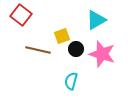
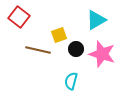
red square: moved 2 px left, 2 px down
yellow square: moved 3 px left, 1 px up
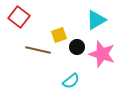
black circle: moved 1 px right, 2 px up
cyan semicircle: rotated 144 degrees counterclockwise
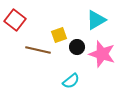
red square: moved 4 px left, 3 px down
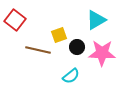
pink star: moved 1 px up; rotated 16 degrees counterclockwise
cyan semicircle: moved 5 px up
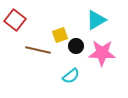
yellow square: moved 1 px right
black circle: moved 1 px left, 1 px up
